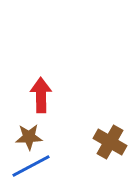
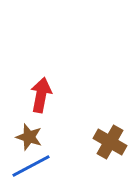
red arrow: rotated 12 degrees clockwise
brown star: rotated 20 degrees clockwise
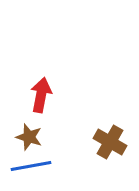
blue line: rotated 18 degrees clockwise
